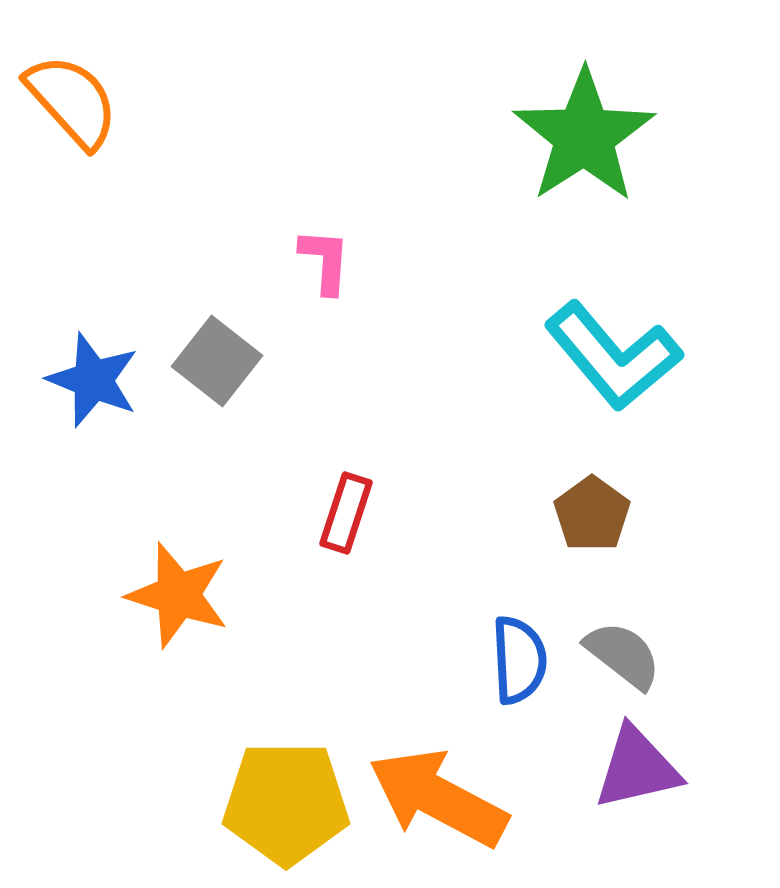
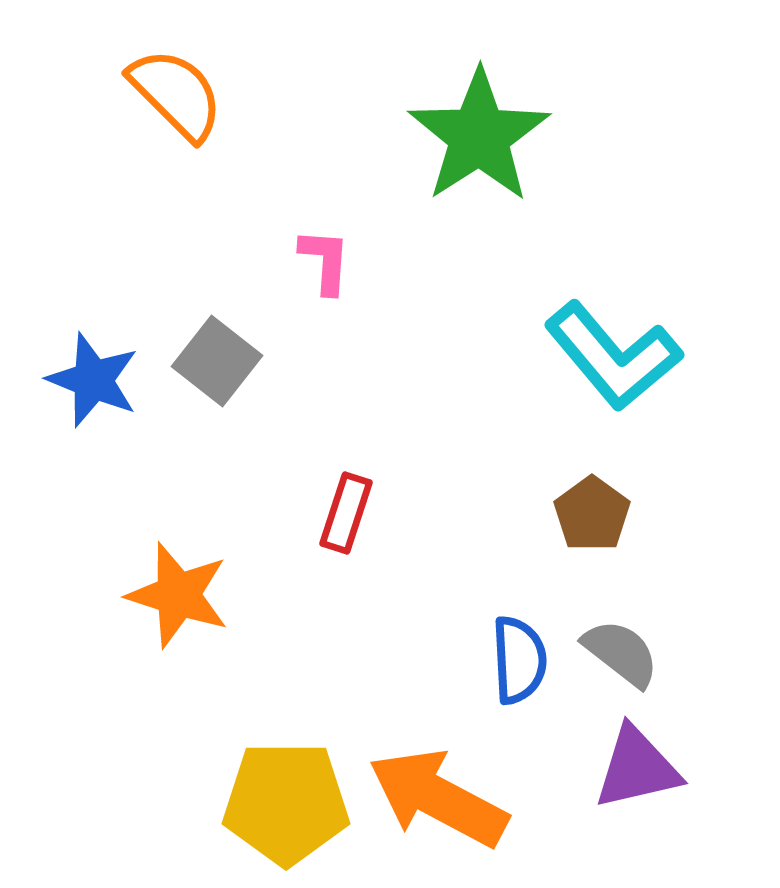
orange semicircle: moved 104 px right, 7 px up; rotated 3 degrees counterclockwise
green star: moved 105 px left
gray semicircle: moved 2 px left, 2 px up
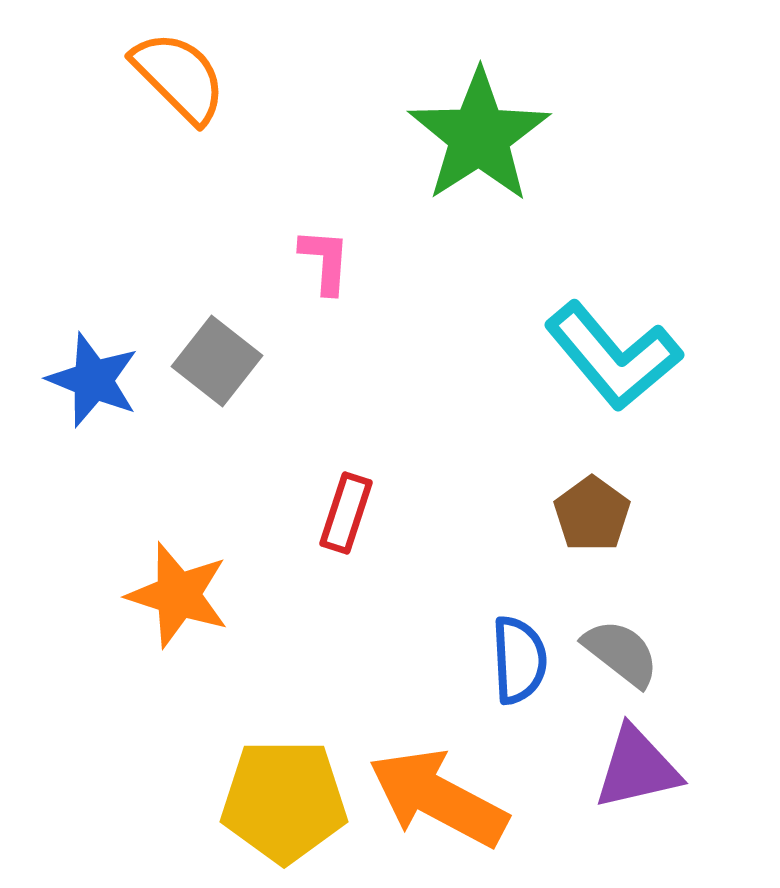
orange semicircle: moved 3 px right, 17 px up
yellow pentagon: moved 2 px left, 2 px up
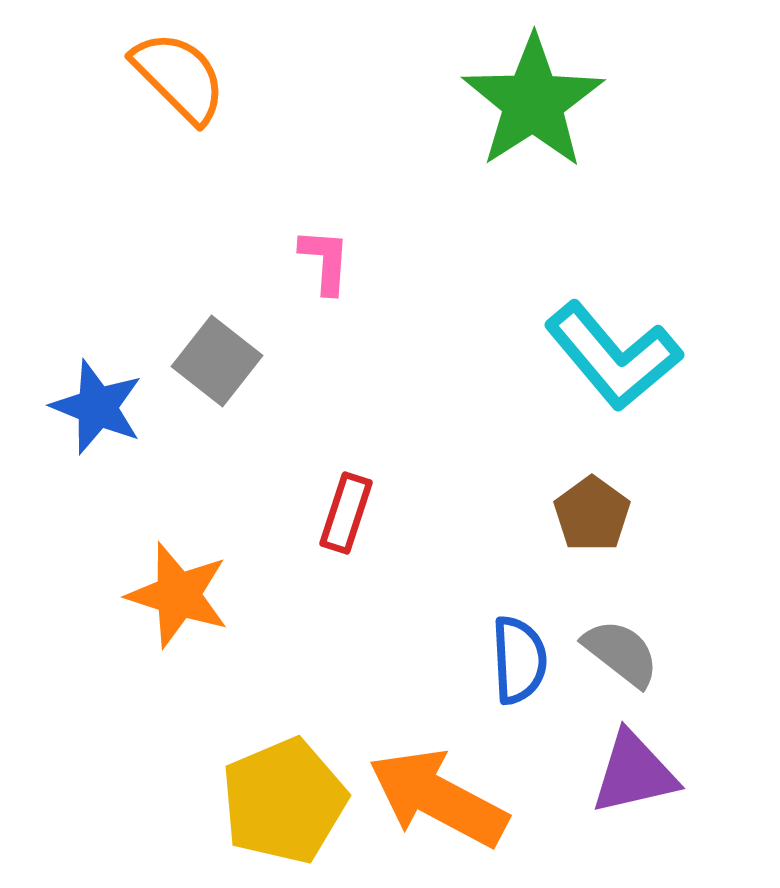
green star: moved 54 px right, 34 px up
blue star: moved 4 px right, 27 px down
purple triangle: moved 3 px left, 5 px down
yellow pentagon: rotated 23 degrees counterclockwise
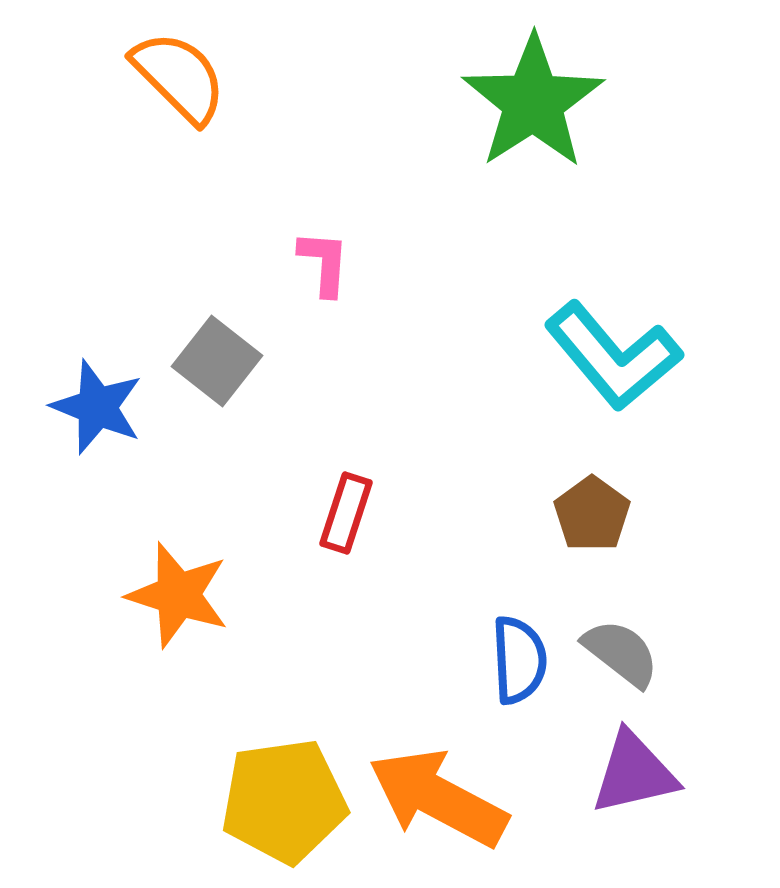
pink L-shape: moved 1 px left, 2 px down
yellow pentagon: rotated 15 degrees clockwise
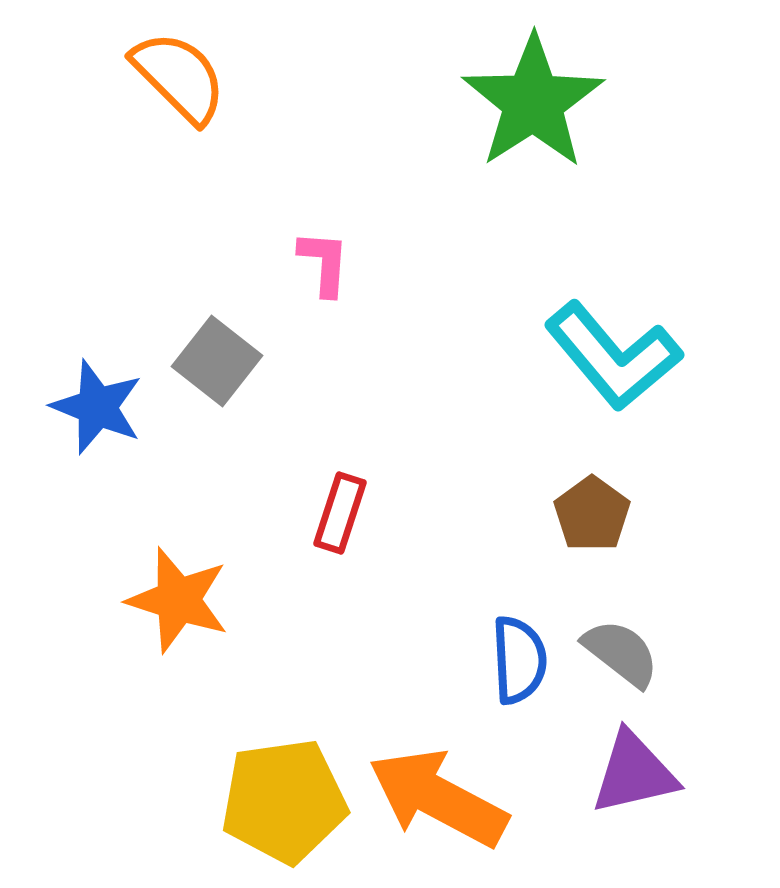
red rectangle: moved 6 px left
orange star: moved 5 px down
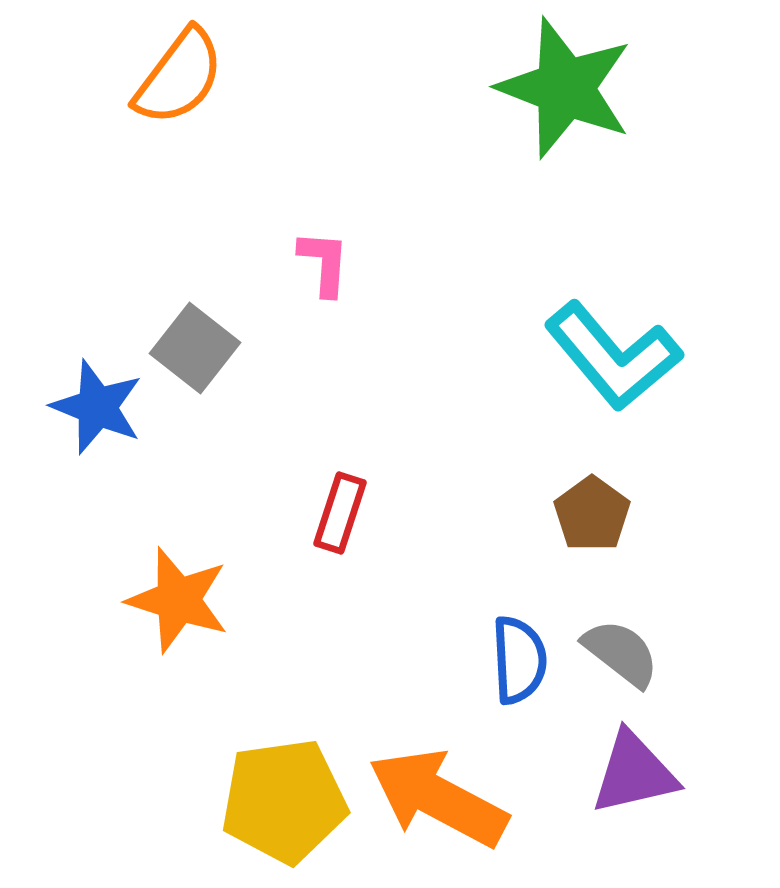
orange semicircle: rotated 82 degrees clockwise
green star: moved 32 px right, 14 px up; rotated 18 degrees counterclockwise
gray square: moved 22 px left, 13 px up
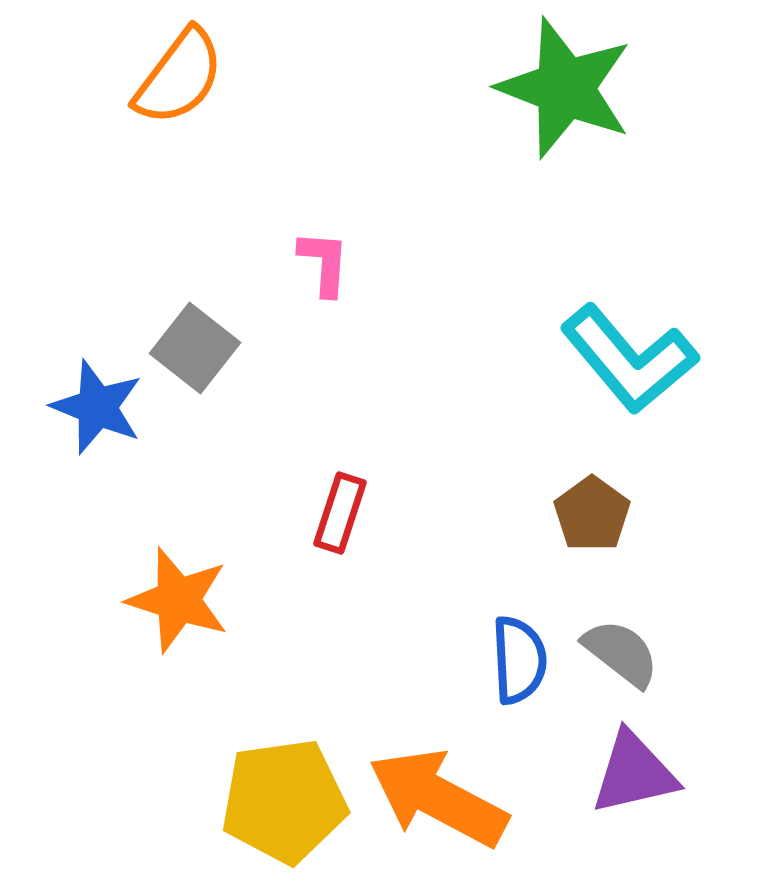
cyan L-shape: moved 16 px right, 3 px down
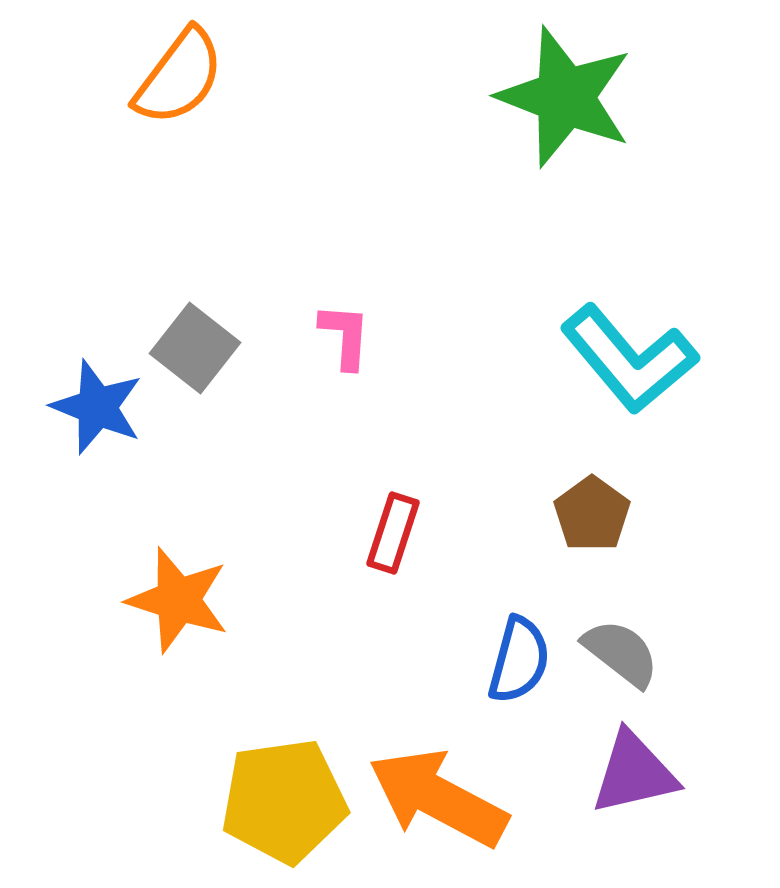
green star: moved 9 px down
pink L-shape: moved 21 px right, 73 px down
red rectangle: moved 53 px right, 20 px down
blue semicircle: rotated 18 degrees clockwise
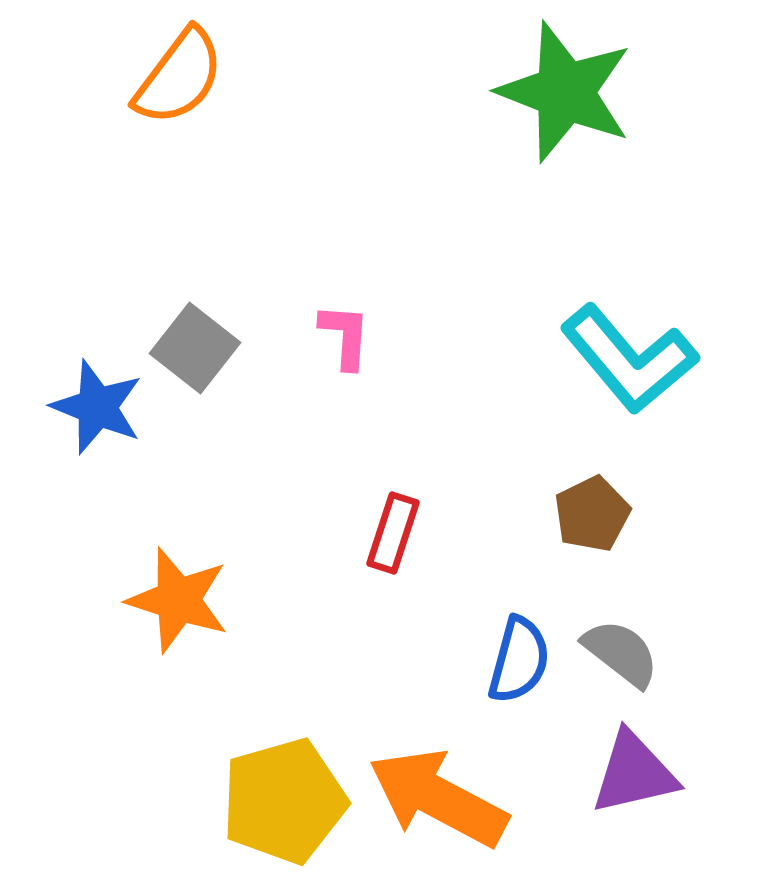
green star: moved 5 px up
brown pentagon: rotated 10 degrees clockwise
yellow pentagon: rotated 8 degrees counterclockwise
